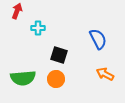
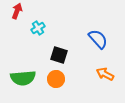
cyan cross: rotated 32 degrees counterclockwise
blue semicircle: rotated 15 degrees counterclockwise
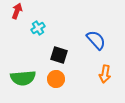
blue semicircle: moved 2 px left, 1 px down
orange arrow: rotated 108 degrees counterclockwise
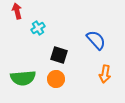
red arrow: rotated 35 degrees counterclockwise
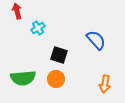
orange arrow: moved 10 px down
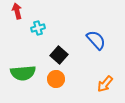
cyan cross: rotated 16 degrees clockwise
black square: rotated 24 degrees clockwise
green semicircle: moved 5 px up
orange arrow: rotated 30 degrees clockwise
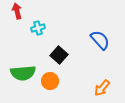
blue semicircle: moved 4 px right
orange circle: moved 6 px left, 2 px down
orange arrow: moved 3 px left, 4 px down
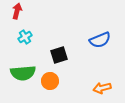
red arrow: rotated 28 degrees clockwise
cyan cross: moved 13 px left, 9 px down; rotated 16 degrees counterclockwise
blue semicircle: rotated 110 degrees clockwise
black square: rotated 30 degrees clockwise
orange arrow: rotated 36 degrees clockwise
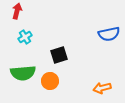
blue semicircle: moved 9 px right, 6 px up; rotated 10 degrees clockwise
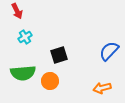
red arrow: rotated 140 degrees clockwise
blue semicircle: moved 17 px down; rotated 145 degrees clockwise
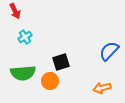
red arrow: moved 2 px left
black square: moved 2 px right, 7 px down
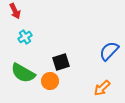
green semicircle: rotated 35 degrees clockwise
orange arrow: rotated 30 degrees counterclockwise
